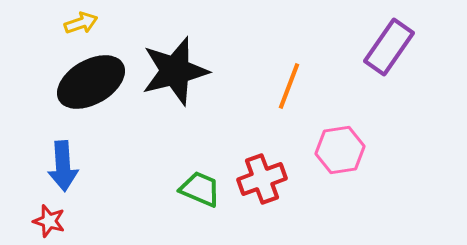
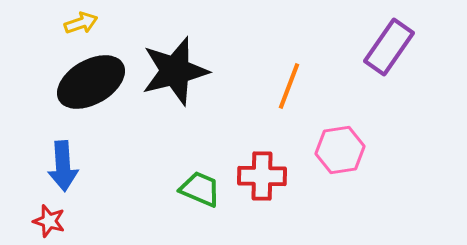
red cross: moved 3 px up; rotated 21 degrees clockwise
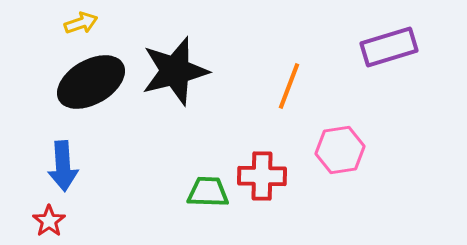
purple rectangle: rotated 38 degrees clockwise
green trapezoid: moved 8 px right, 3 px down; rotated 21 degrees counterclockwise
red star: rotated 20 degrees clockwise
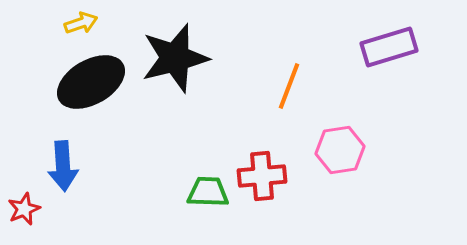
black star: moved 13 px up
red cross: rotated 6 degrees counterclockwise
red star: moved 25 px left, 12 px up; rotated 12 degrees clockwise
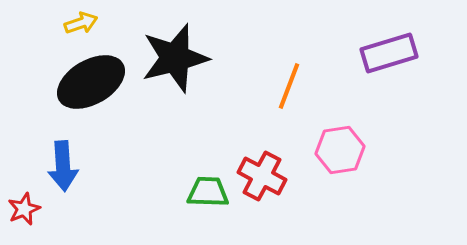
purple rectangle: moved 6 px down
red cross: rotated 33 degrees clockwise
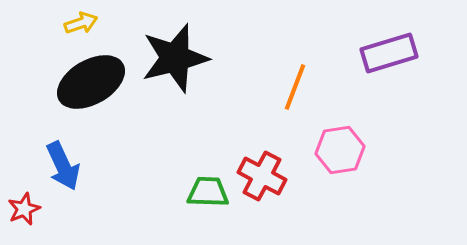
orange line: moved 6 px right, 1 px down
blue arrow: rotated 21 degrees counterclockwise
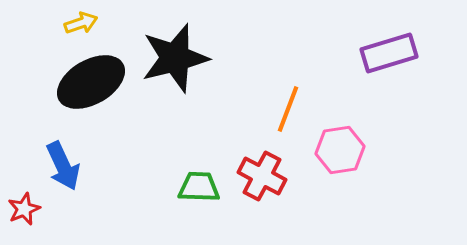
orange line: moved 7 px left, 22 px down
green trapezoid: moved 9 px left, 5 px up
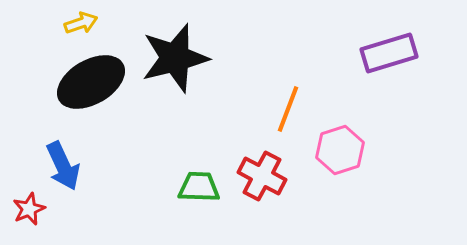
pink hexagon: rotated 9 degrees counterclockwise
red star: moved 5 px right
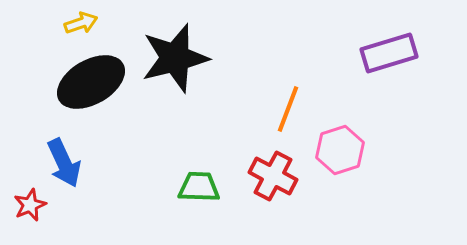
blue arrow: moved 1 px right, 3 px up
red cross: moved 11 px right
red star: moved 1 px right, 4 px up
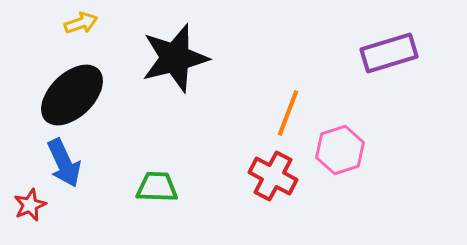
black ellipse: moved 19 px left, 13 px down; rotated 14 degrees counterclockwise
orange line: moved 4 px down
green trapezoid: moved 42 px left
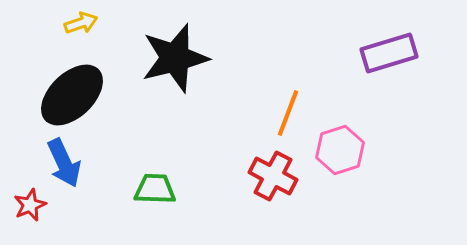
green trapezoid: moved 2 px left, 2 px down
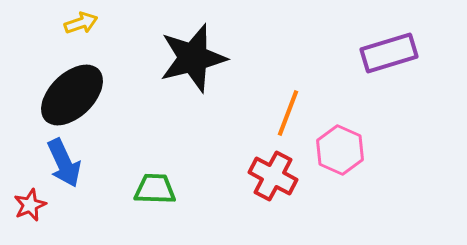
black star: moved 18 px right
pink hexagon: rotated 18 degrees counterclockwise
